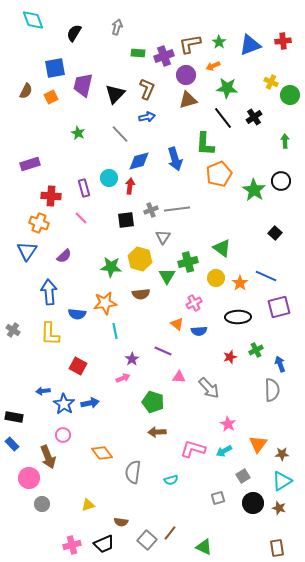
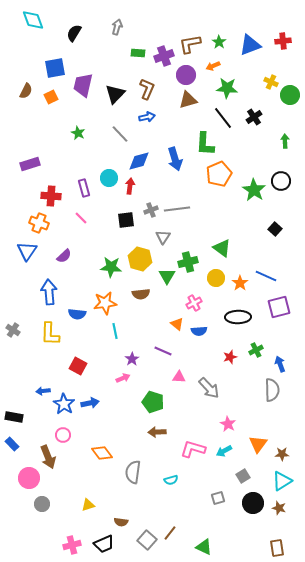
black square at (275, 233): moved 4 px up
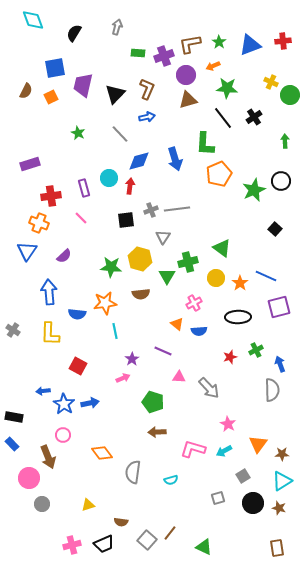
green star at (254, 190): rotated 15 degrees clockwise
red cross at (51, 196): rotated 12 degrees counterclockwise
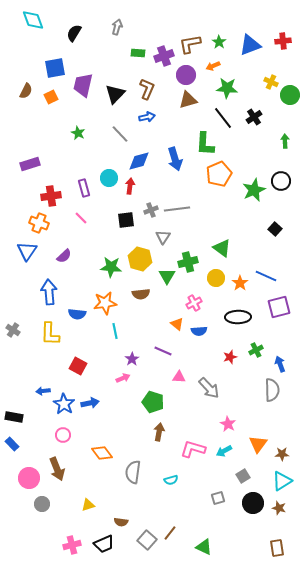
brown arrow at (157, 432): moved 2 px right; rotated 102 degrees clockwise
brown arrow at (48, 457): moved 9 px right, 12 px down
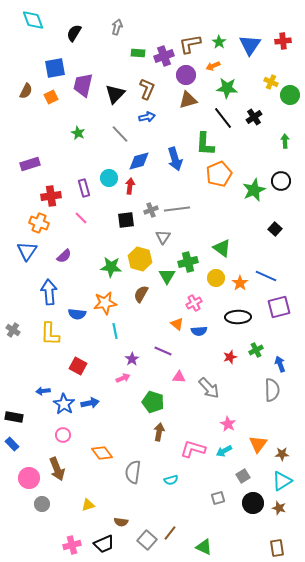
blue triangle at (250, 45): rotated 35 degrees counterclockwise
brown semicircle at (141, 294): rotated 126 degrees clockwise
